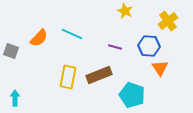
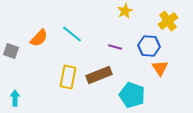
yellow star: rotated 21 degrees clockwise
cyan line: rotated 15 degrees clockwise
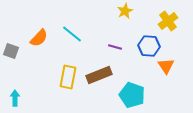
orange triangle: moved 6 px right, 2 px up
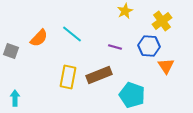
yellow cross: moved 6 px left
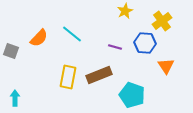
blue hexagon: moved 4 px left, 3 px up
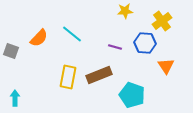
yellow star: rotated 21 degrees clockwise
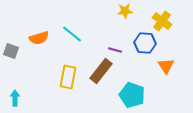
yellow cross: rotated 18 degrees counterclockwise
orange semicircle: rotated 30 degrees clockwise
purple line: moved 3 px down
brown rectangle: moved 2 px right, 4 px up; rotated 30 degrees counterclockwise
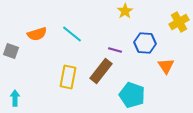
yellow star: rotated 28 degrees counterclockwise
yellow cross: moved 17 px right, 1 px down; rotated 24 degrees clockwise
orange semicircle: moved 2 px left, 4 px up
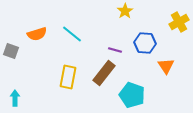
brown rectangle: moved 3 px right, 2 px down
